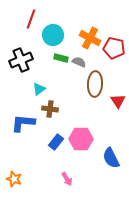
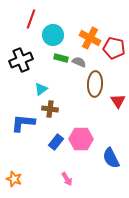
cyan triangle: moved 2 px right
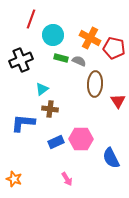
gray semicircle: moved 1 px up
cyan triangle: moved 1 px right
blue rectangle: rotated 28 degrees clockwise
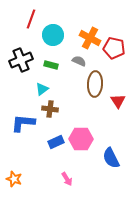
green rectangle: moved 10 px left, 7 px down
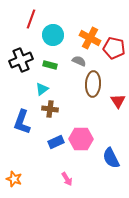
green rectangle: moved 1 px left
brown ellipse: moved 2 px left
blue L-shape: moved 1 px left, 1 px up; rotated 75 degrees counterclockwise
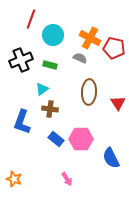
gray semicircle: moved 1 px right, 3 px up
brown ellipse: moved 4 px left, 8 px down
red triangle: moved 2 px down
blue rectangle: moved 3 px up; rotated 63 degrees clockwise
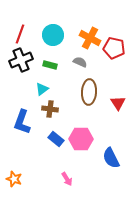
red line: moved 11 px left, 15 px down
gray semicircle: moved 4 px down
